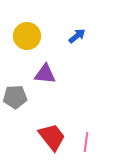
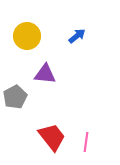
gray pentagon: rotated 25 degrees counterclockwise
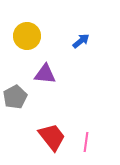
blue arrow: moved 4 px right, 5 px down
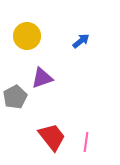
purple triangle: moved 3 px left, 4 px down; rotated 25 degrees counterclockwise
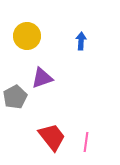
blue arrow: rotated 48 degrees counterclockwise
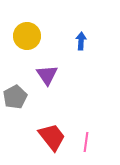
purple triangle: moved 5 px right, 3 px up; rotated 45 degrees counterclockwise
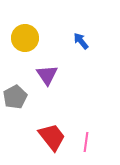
yellow circle: moved 2 px left, 2 px down
blue arrow: rotated 42 degrees counterclockwise
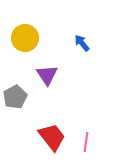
blue arrow: moved 1 px right, 2 px down
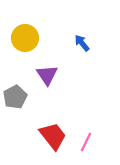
red trapezoid: moved 1 px right, 1 px up
pink line: rotated 18 degrees clockwise
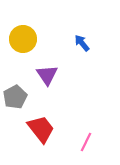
yellow circle: moved 2 px left, 1 px down
red trapezoid: moved 12 px left, 7 px up
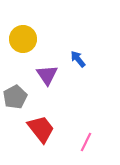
blue arrow: moved 4 px left, 16 px down
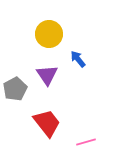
yellow circle: moved 26 px right, 5 px up
gray pentagon: moved 8 px up
red trapezoid: moved 6 px right, 6 px up
pink line: rotated 48 degrees clockwise
